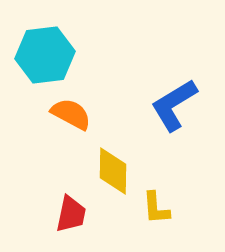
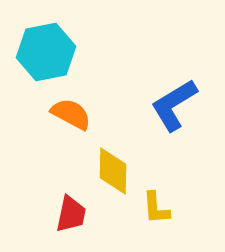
cyan hexagon: moved 1 px right, 3 px up; rotated 4 degrees counterclockwise
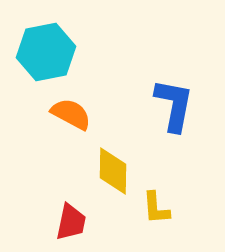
blue L-shape: rotated 132 degrees clockwise
red trapezoid: moved 8 px down
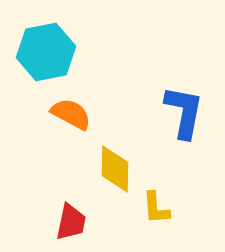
blue L-shape: moved 10 px right, 7 px down
yellow diamond: moved 2 px right, 2 px up
